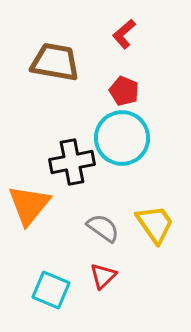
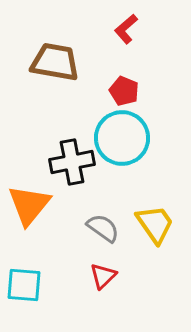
red L-shape: moved 2 px right, 5 px up
cyan square: moved 27 px left, 5 px up; rotated 18 degrees counterclockwise
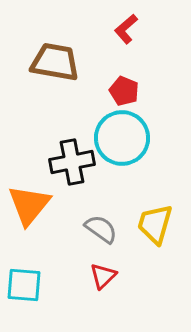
yellow trapezoid: rotated 129 degrees counterclockwise
gray semicircle: moved 2 px left, 1 px down
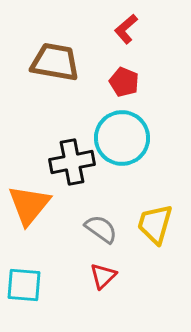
red pentagon: moved 9 px up
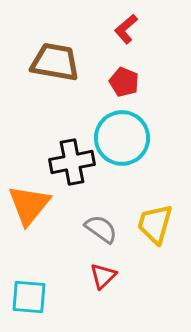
cyan square: moved 5 px right, 12 px down
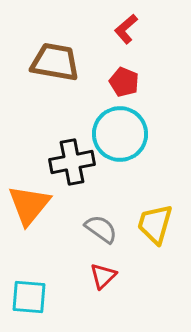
cyan circle: moved 2 px left, 4 px up
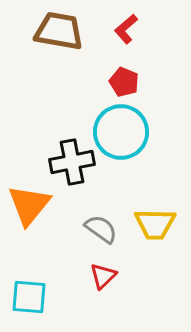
brown trapezoid: moved 4 px right, 31 px up
cyan circle: moved 1 px right, 2 px up
yellow trapezoid: rotated 105 degrees counterclockwise
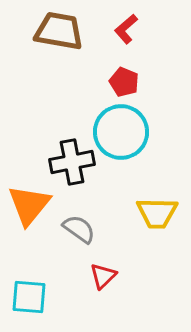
yellow trapezoid: moved 2 px right, 11 px up
gray semicircle: moved 22 px left
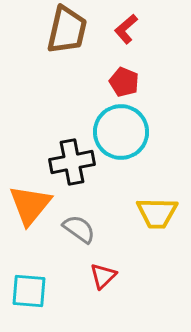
brown trapezoid: moved 8 px right, 1 px up; rotated 93 degrees clockwise
orange triangle: moved 1 px right
cyan square: moved 6 px up
